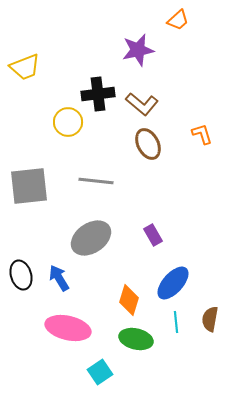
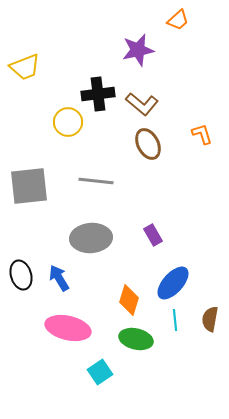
gray ellipse: rotated 30 degrees clockwise
cyan line: moved 1 px left, 2 px up
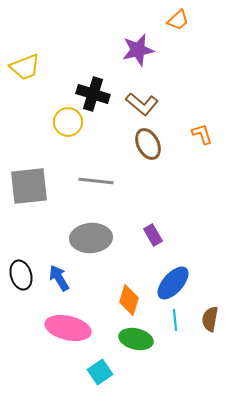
black cross: moved 5 px left; rotated 24 degrees clockwise
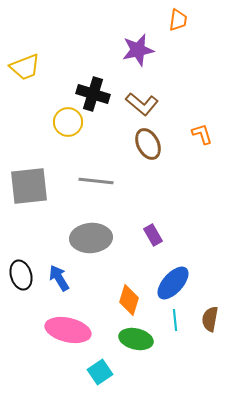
orange trapezoid: rotated 40 degrees counterclockwise
pink ellipse: moved 2 px down
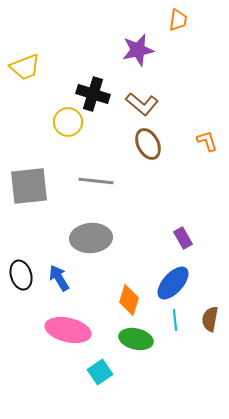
orange L-shape: moved 5 px right, 7 px down
purple rectangle: moved 30 px right, 3 px down
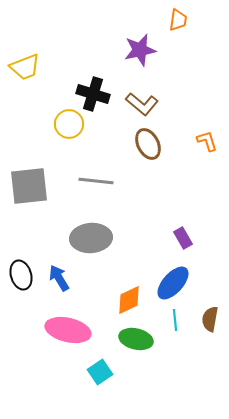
purple star: moved 2 px right
yellow circle: moved 1 px right, 2 px down
orange diamond: rotated 48 degrees clockwise
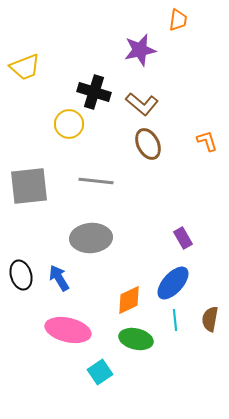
black cross: moved 1 px right, 2 px up
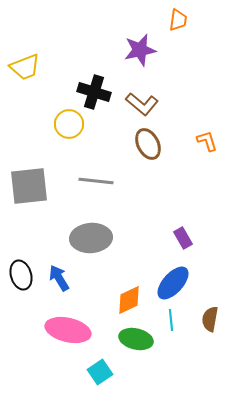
cyan line: moved 4 px left
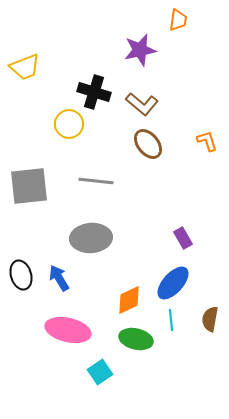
brown ellipse: rotated 12 degrees counterclockwise
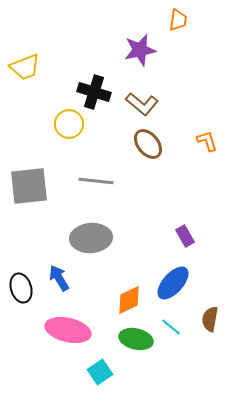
purple rectangle: moved 2 px right, 2 px up
black ellipse: moved 13 px down
cyan line: moved 7 px down; rotated 45 degrees counterclockwise
